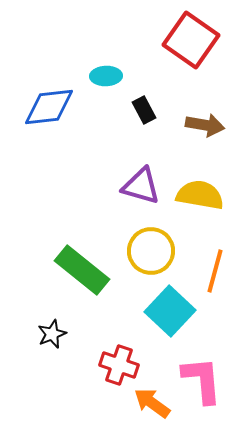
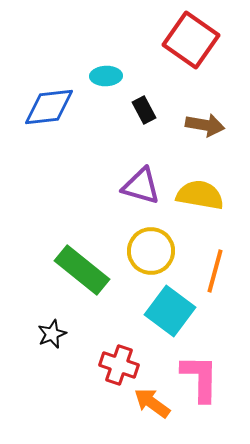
cyan square: rotated 6 degrees counterclockwise
pink L-shape: moved 2 px left, 2 px up; rotated 6 degrees clockwise
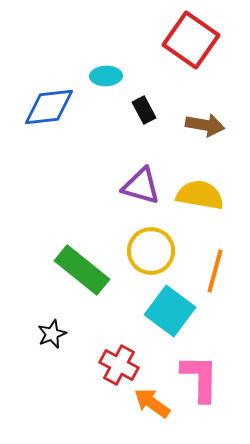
red cross: rotated 9 degrees clockwise
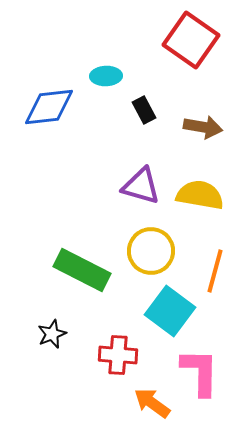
brown arrow: moved 2 px left, 2 px down
green rectangle: rotated 12 degrees counterclockwise
red cross: moved 1 px left, 10 px up; rotated 24 degrees counterclockwise
pink L-shape: moved 6 px up
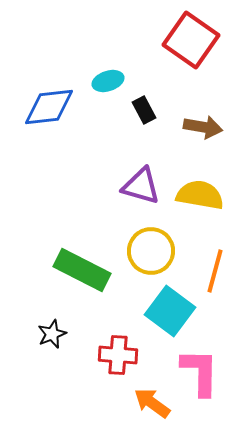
cyan ellipse: moved 2 px right, 5 px down; rotated 16 degrees counterclockwise
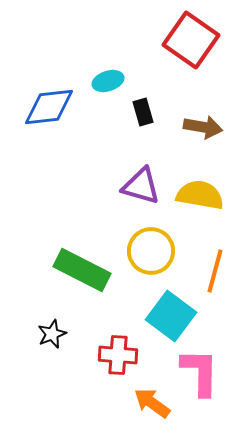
black rectangle: moved 1 px left, 2 px down; rotated 12 degrees clockwise
cyan square: moved 1 px right, 5 px down
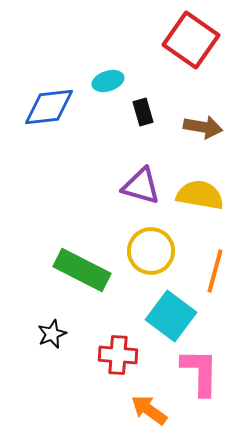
orange arrow: moved 3 px left, 7 px down
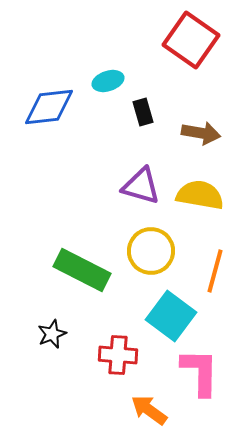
brown arrow: moved 2 px left, 6 px down
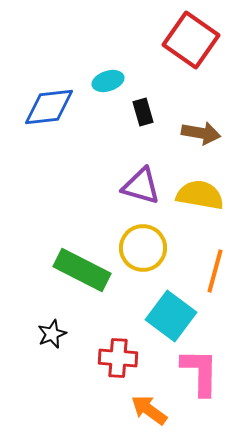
yellow circle: moved 8 px left, 3 px up
red cross: moved 3 px down
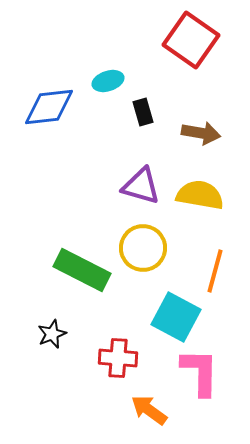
cyan square: moved 5 px right, 1 px down; rotated 9 degrees counterclockwise
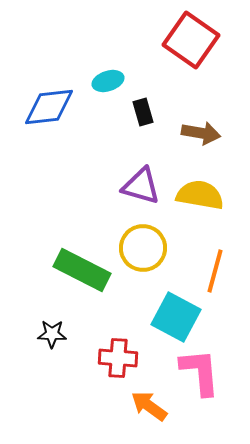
black star: rotated 24 degrees clockwise
pink L-shape: rotated 6 degrees counterclockwise
orange arrow: moved 4 px up
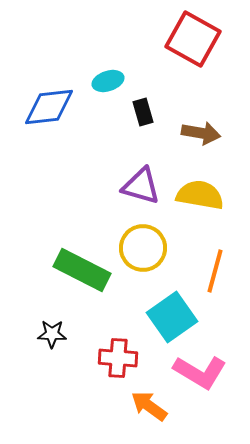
red square: moved 2 px right, 1 px up; rotated 6 degrees counterclockwise
cyan square: moved 4 px left; rotated 27 degrees clockwise
pink L-shape: rotated 126 degrees clockwise
